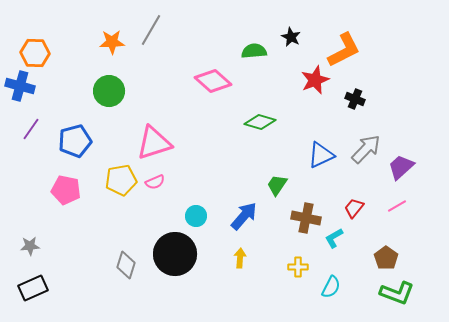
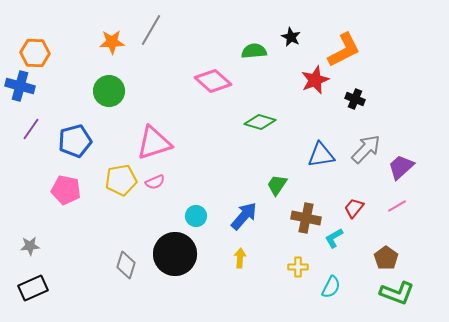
blue triangle: rotated 16 degrees clockwise
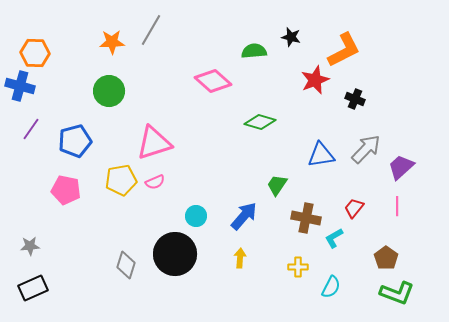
black star: rotated 12 degrees counterclockwise
pink line: rotated 60 degrees counterclockwise
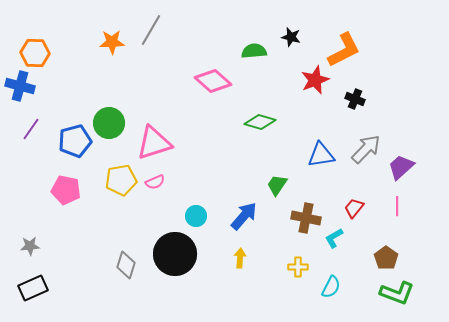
green circle: moved 32 px down
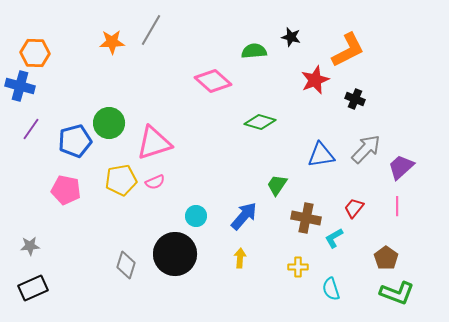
orange L-shape: moved 4 px right
cyan semicircle: moved 2 px down; rotated 135 degrees clockwise
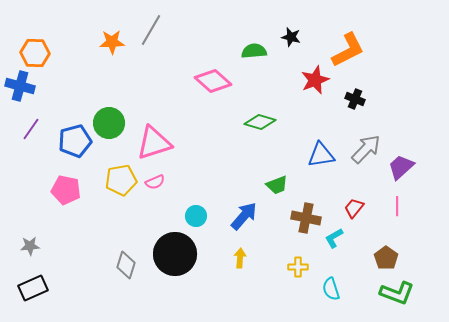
green trapezoid: rotated 145 degrees counterclockwise
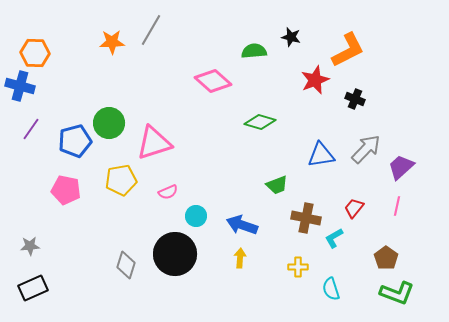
pink semicircle: moved 13 px right, 10 px down
pink line: rotated 12 degrees clockwise
blue arrow: moved 2 px left, 9 px down; rotated 112 degrees counterclockwise
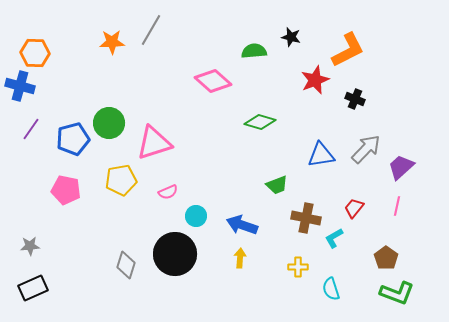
blue pentagon: moved 2 px left, 2 px up
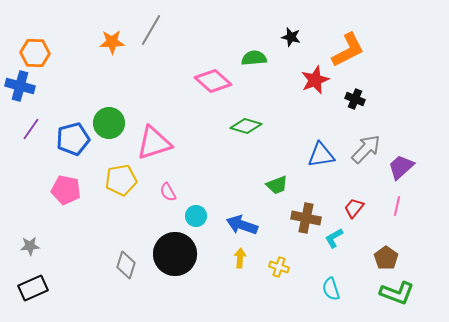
green semicircle: moved 7 px down
green diamond: moved 14 px left, 4 px down
pink semicircle: rotated 84 degrees clockwise
yellow cross: moved 19 px left; rotated 18 degrees clockwise
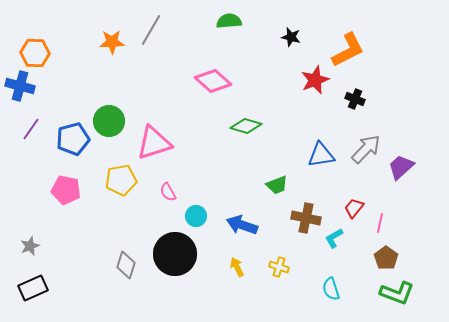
green semicircle: moved 25 px left, 37 px up
green circle: moved 2 px up
pink line: moved 17 px left, 17 px down
gray star: rotated 18 degrees counterclockwise
yellow arrow: moved 3 px left, 9 px down; rotated 30 degrees counterclockwise
